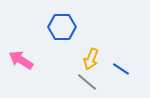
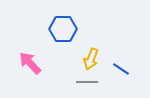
blue hexagon: moved 1 px right, 2 px down
pink arrow: moved 9 px right, 3 px down; rotated 15 degrees clockwise
gray line: rotated 40 degrees counterclockwise
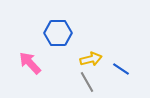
blue hexagon: moved 5 px left, 4 px down
yellow arrow: rotated 125 degrees counterclockwise
gray line: rotated 60 degrees clockwise
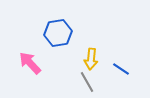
blue hexagon: rotated 8 degrees counterclockwise
yellow arrow: rotated 110 degrees clockwise
